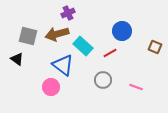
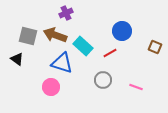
purple cross: moved 2 px left
brown arrow: moved 2 px left, 1 px down; rotated 35 degrees clockwise
blue triangle: moved 1 px left, 2 px up; rotated 20 degrees counterclockwise
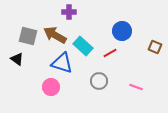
purple cross: moved 3 px right, 1 px up; rotated 24 degrees clockwise
brown arrow: rotated 10 degrees clockwise
gray circle: moved 4 px left, 1 px down
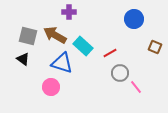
blue circle: moved 12 px right, 12 px up
black triangle: moved 6 px right
gray circle: moved 21 px right, 8 px up
pink line: rotated 32 degrees clockwise
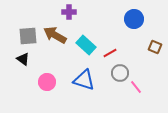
gray square: rotated 18 degrees counterclockwise
cyan rectangle: moved 3 px right, 1 px up
blue triangle: moved 22 px right, 17 px down
pink circle: moved 4 px left, 5 px up
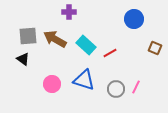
brown arrow: moved 4 px down
brown square: moved 1 px down
gray circle: moved 4 px left, 16 px down
pink circle: moved 5 px right, 2 px down
pink line: rotated 64 degrees clockwise
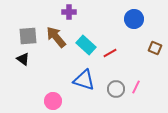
brown arrow: moved 1 px right, 2 px up; rotated 20 degrees clockwise
pink circle: moved 1 px right, 17 px down
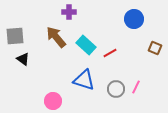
gray square: moved 13 px left
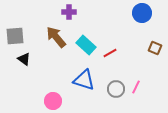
blue circle: moved 8 px right, 6 px up
black triangle: moved 1 px right
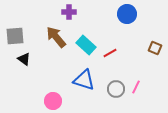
blue circle: moved 15 px left, 1 px down
